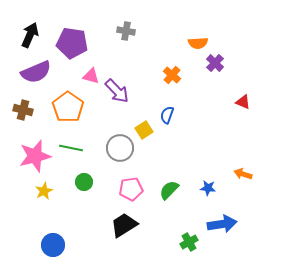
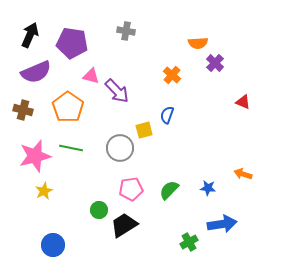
yellow square: rotated 18 degrees clockwise
green circle: moved 15 px right, 28 px down
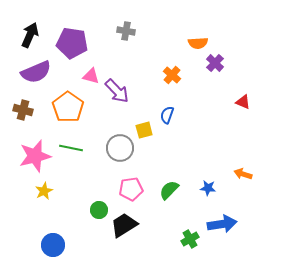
green cross: moved 1 px right, 3 px up
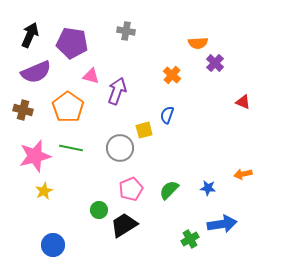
purple arrow: rotated 116 degrees counterclockwise
orange arrow: rotated 30 degrees counterclockwise
pink pentagon: rotated 15 degrees counterclockwise
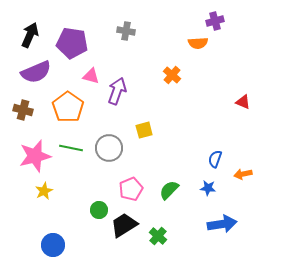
purple cross: moved 42 px up; rotated 30 degrees clockwise
blue semicircle: moved 48 px right, 44 px down
gray circle: moved 11 px left
green cross: moved 32 px left, 3 px up; rotated 18 degrees counterclockwise
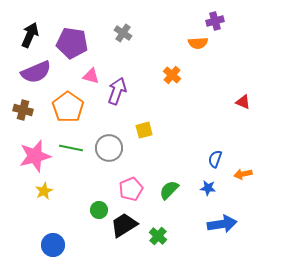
gray cross: moved 3 px left, 2 px down; rotated 24 degrees clockwise
